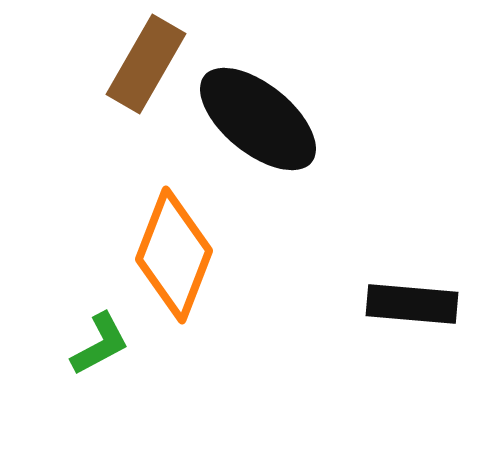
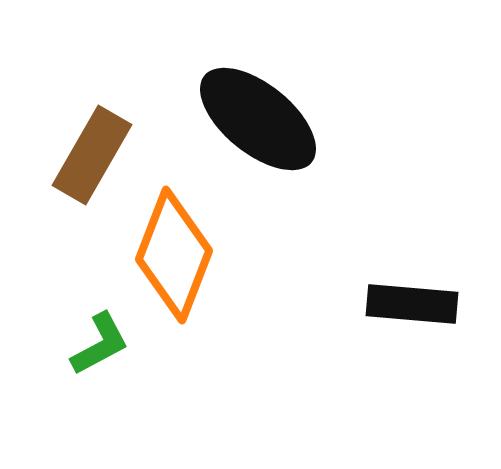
brown rectangle: moved 54 px left, 91 px down
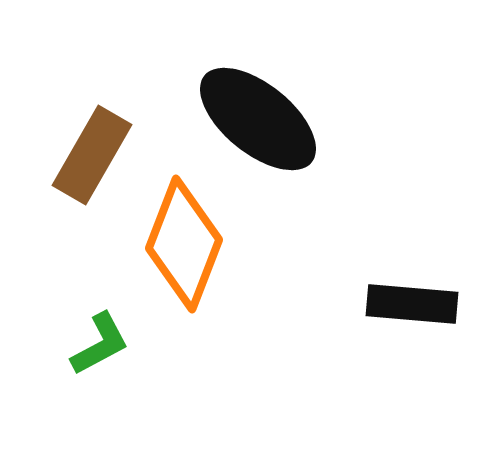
orange diamond: moved 10 px right, 11 px up
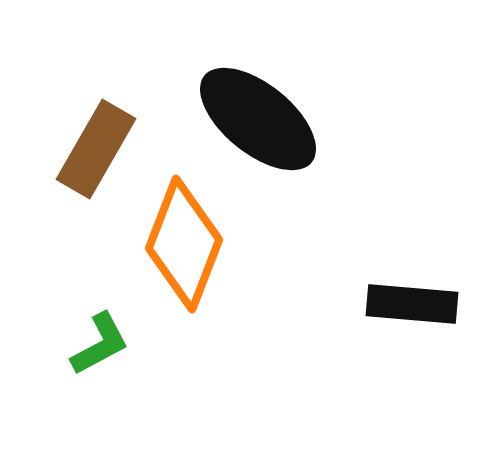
brown rectangle: moved 4 px right, 6 px up
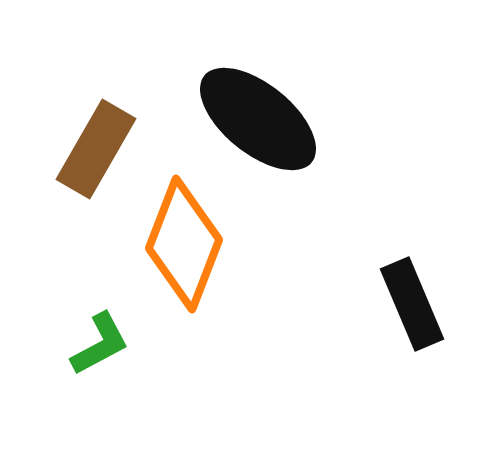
black rectangle: rotated 62 degrees clockwise
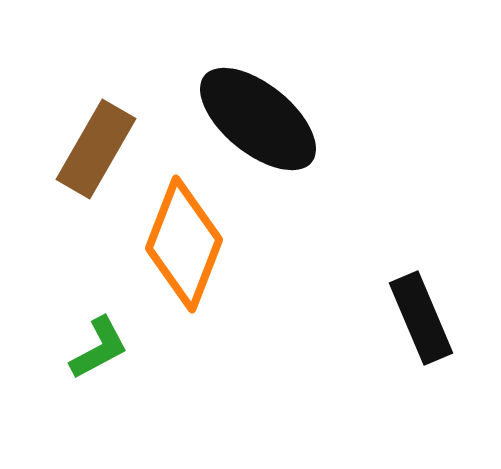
black rectangle: moved 9 px right, 14 px down
green L-shape: moved 1 px left, 4 px down
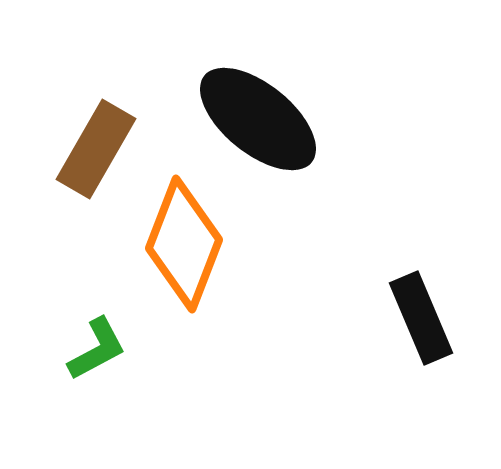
green L-shape: moved 2 px left, 1 px down
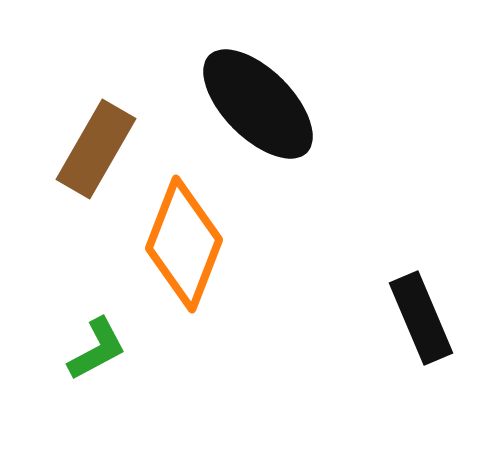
black ellipse: moved 15 px up; rotated 6 degrees clockwise
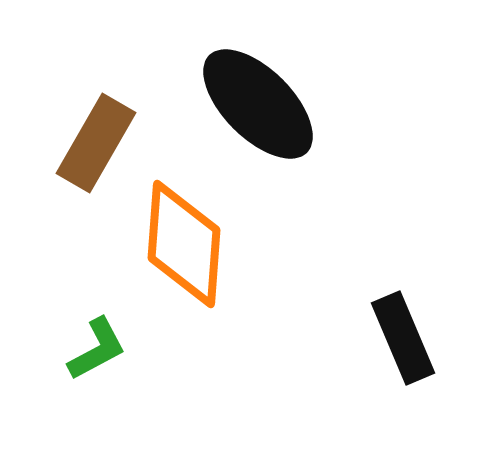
brown rectangle: moved 6 px up
orange diamond: rotated 17 degrees counterclockwise
black rectangle: moved 18 px left, 20 px down
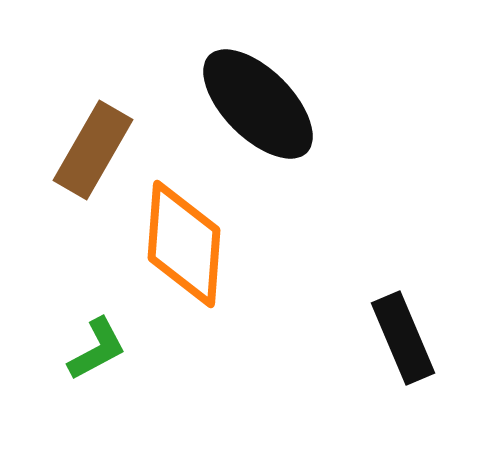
brown rectangle: moved 3 px left, 7 px down
